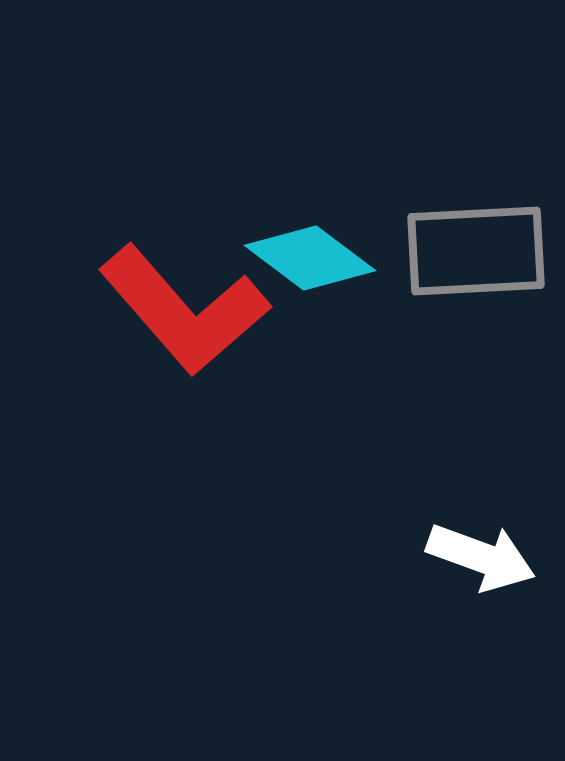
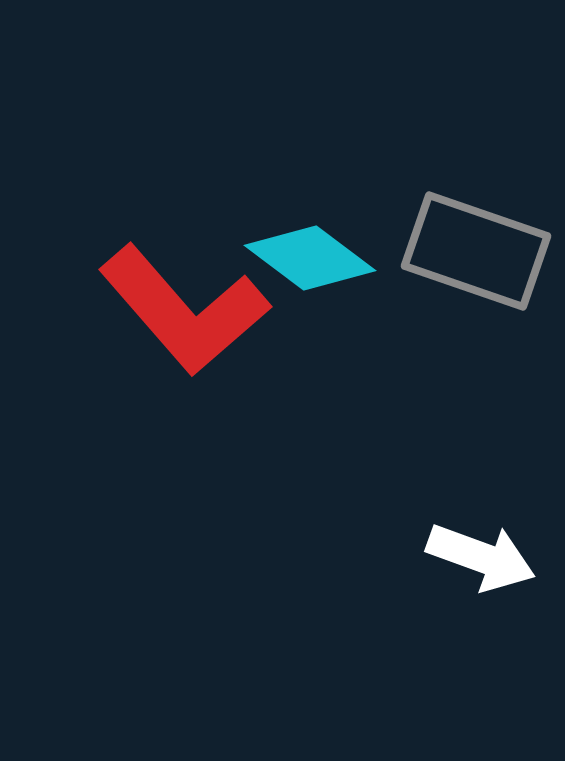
gray rectangle: rotated 22 degrees clockwise
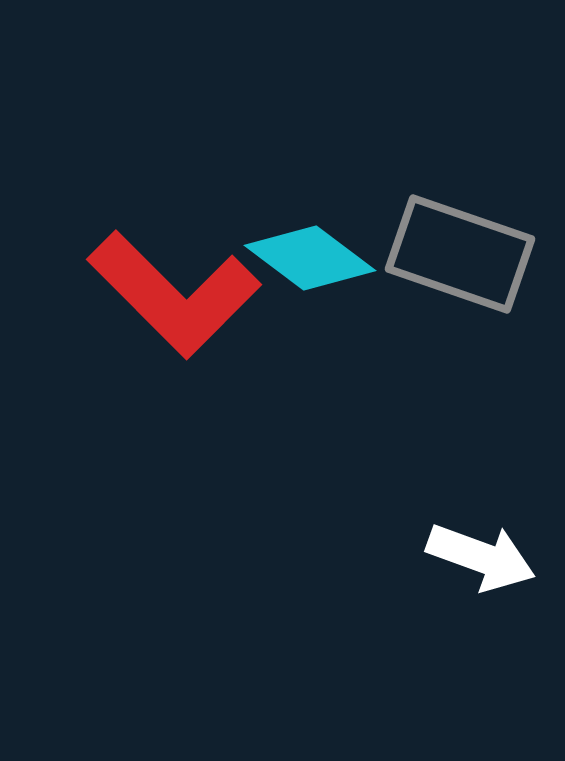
gray rectangle: moved 16 px left, 3 px down
red L-shape: moved 10 px left, 16 px up; rotated 4 degrees counterclockwise
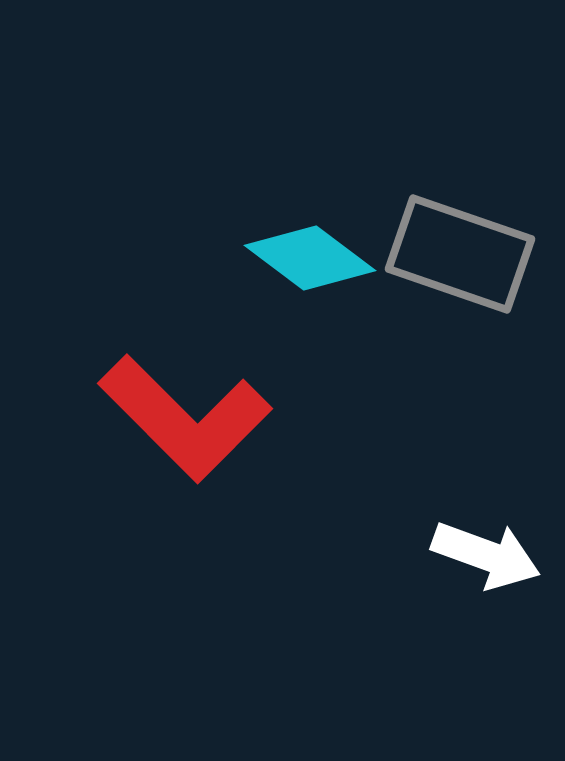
red L-shape: moved 11 px right, 124 px down
white arrow: moved 5 px right, 2 px up
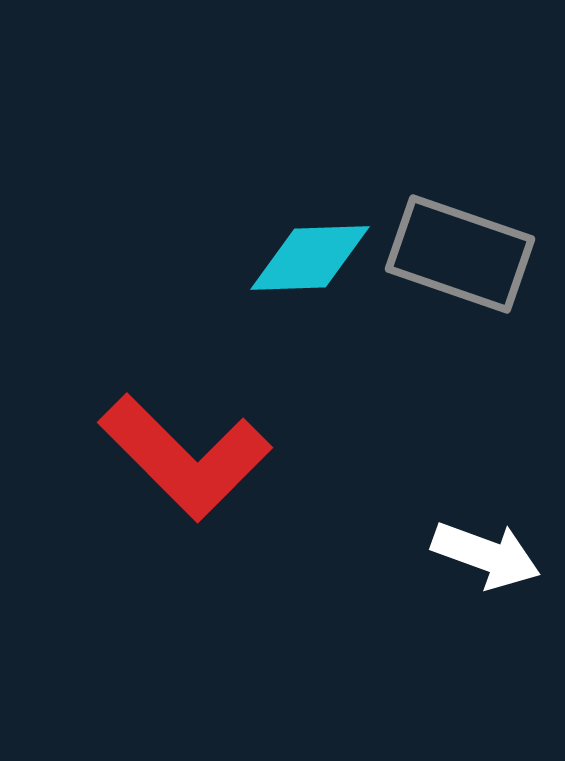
cyan diamond: rotated 39 degrees counterclockwise
red L-shape: moved 39 px down
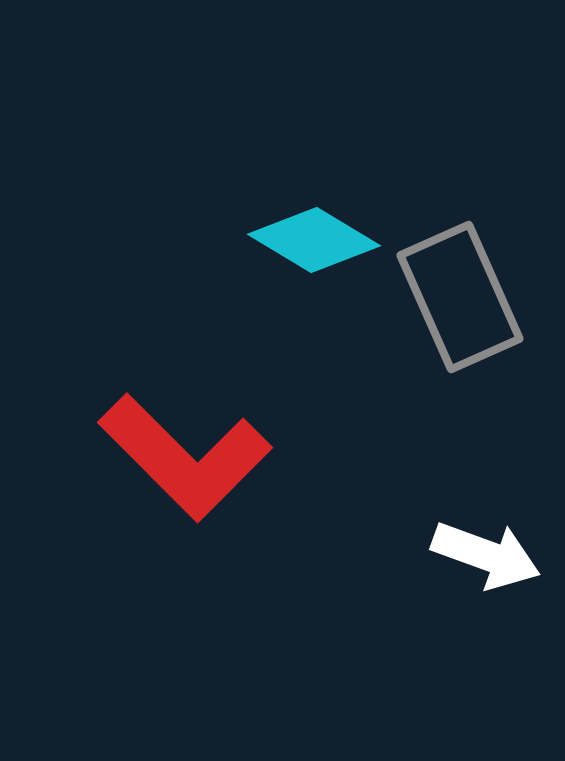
gray rectangle: moved 43 px down; rotated 47 degrees clockwise
cyan diamond: moved 4 px right, 18 px up; rotated 33 degrees clockwise
